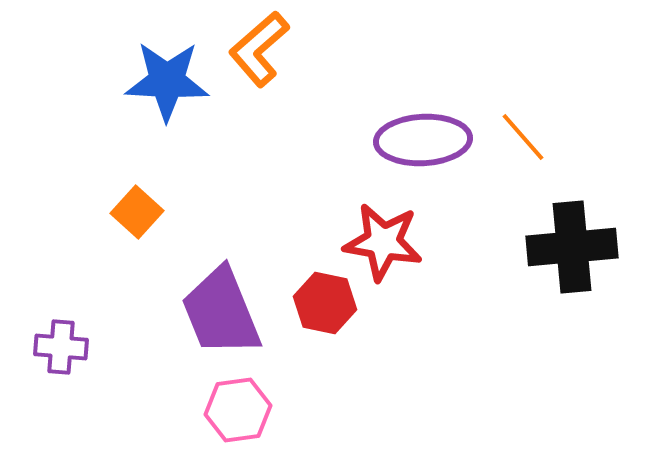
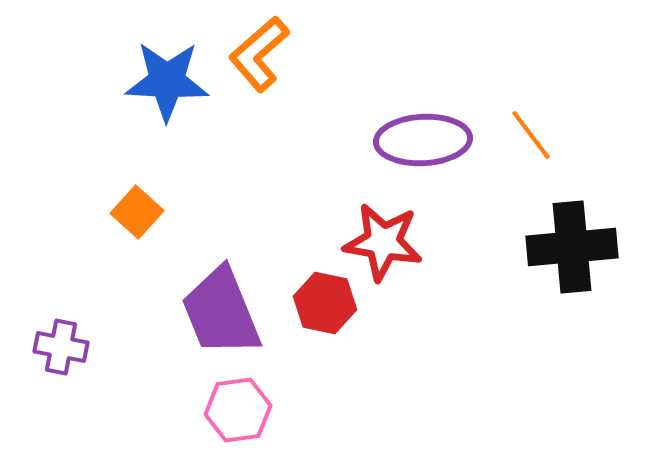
orange L-shape: moved 5 px down
orange line: moved 8 px right, 2 px up; rotated 4 degrees clockwise
purple cross: rotated 6 degrees clockwise
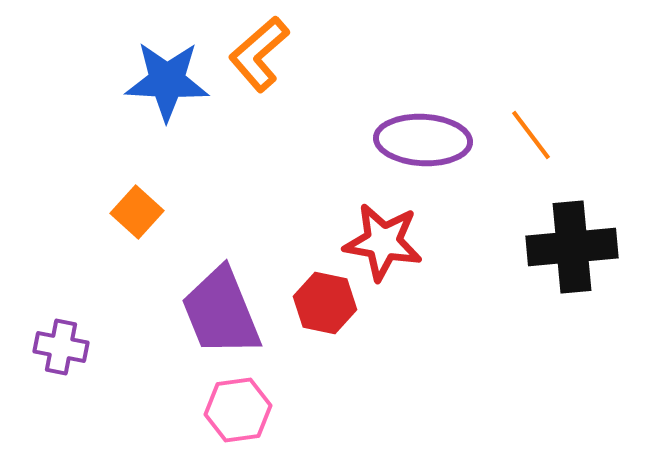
purple ellipse: rotated 6 degrees clockwise
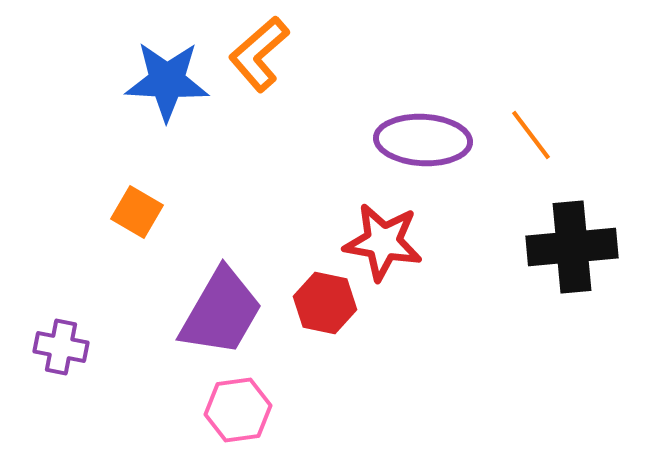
orange square: rotated 12 degrees counterclockwise
purple trapezoid: rotated 128 degrees counterclockwise
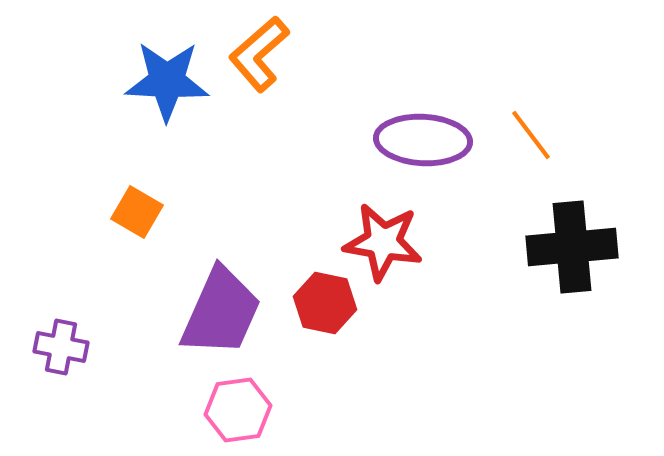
purple trapezoid: rotated 6 degrees counterclockwise
